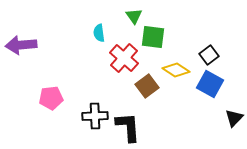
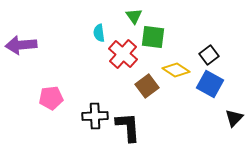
red cross: moved 1 px left, 4 px up
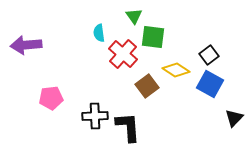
purple arrow: moved 5 px right
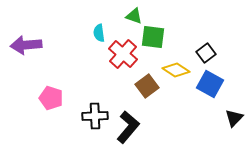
green triangle: rotated 36 degrees counterclockwise
black square: moved 3 px left, 2 px up
pink pentagon: rotated 25 degrees clockwise
black L-shape: rotated 44 degrees clockwise
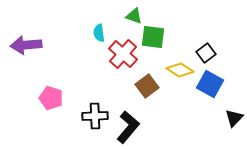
yellow diamond: moved 4 px right
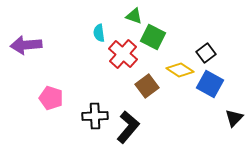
green square: rotated 20 degrees clockwise
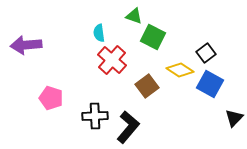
red cross: moved 11 px left, 6 px down
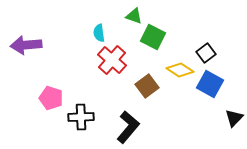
black cross: moved 14 px left, 1 px down
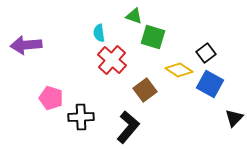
green square: rotated 10 degrees counterclockwise
yellow diamond: moved 1 px left
brown square: moved 2 px left, 4 px down
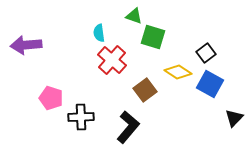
yellow diamond: moved 1 px left, 2 px down
